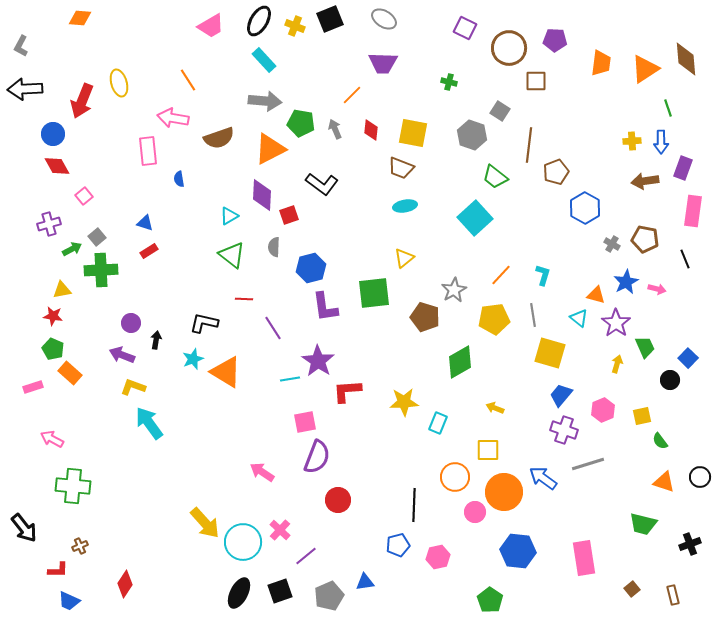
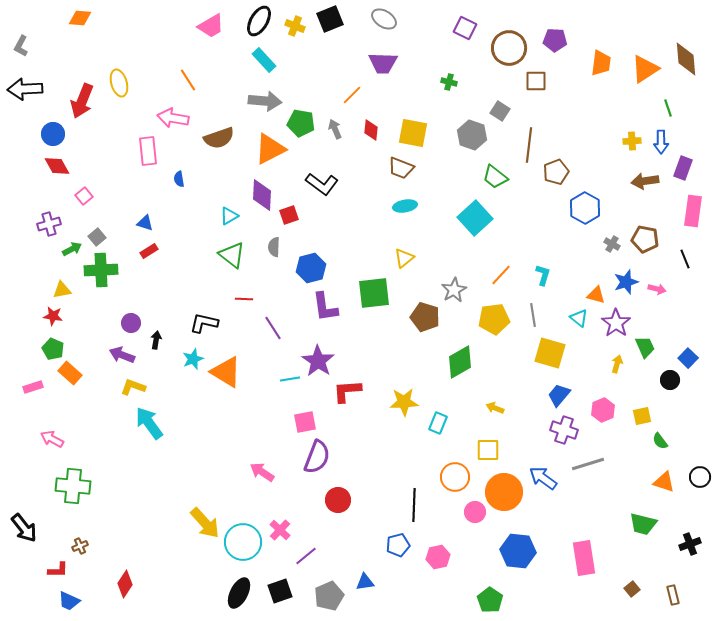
blue star at (626, 282): rotated 10 degrees clockwise
blue trapezoid at (561, 395): moved 2 px left
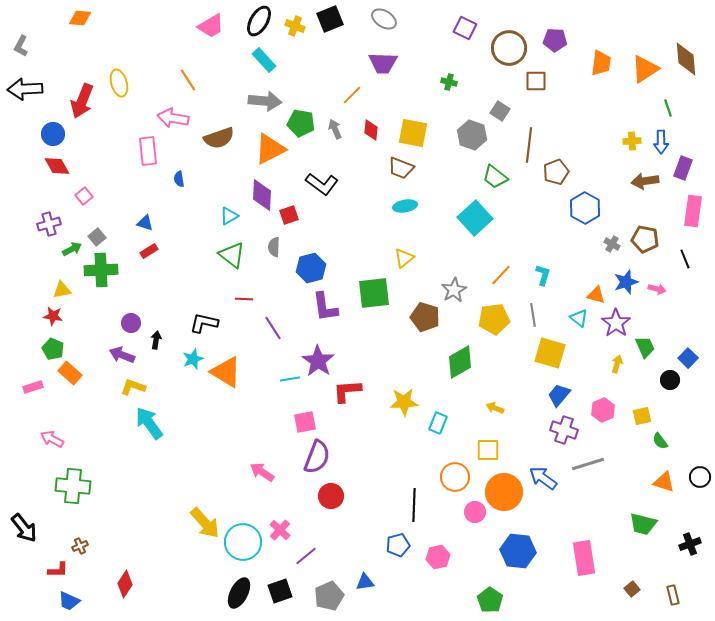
red circle at (338, 500): moved 7 px left, 4 px up
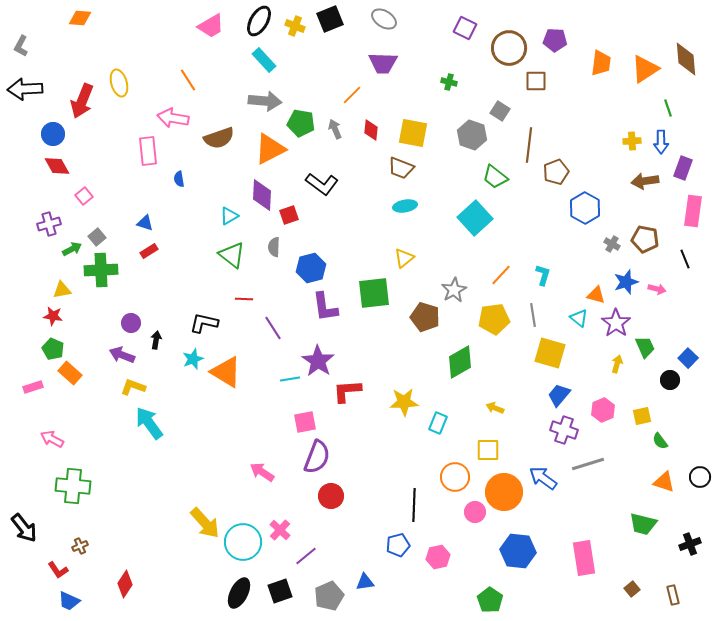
red L-shape at (58, 570): rotated 55 degrees clockwise
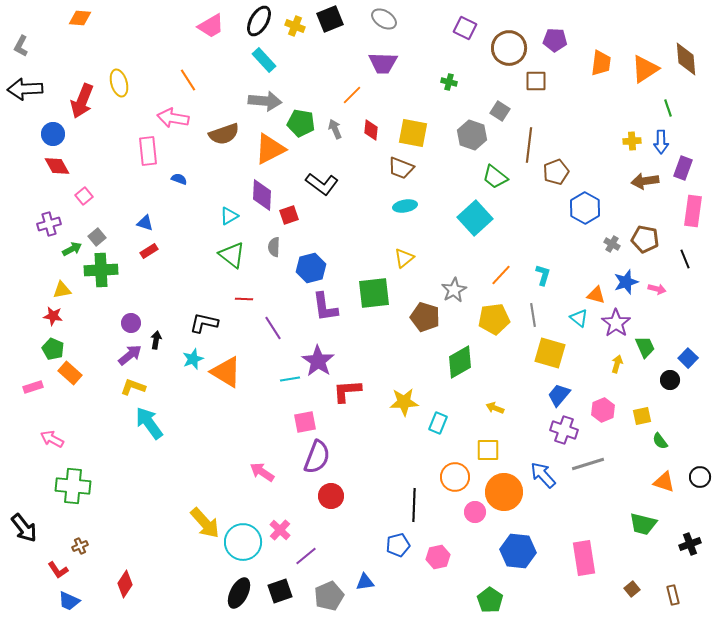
brown semicircle at (219, 138): moved 5 px right, 4 px up
blue semicircle at (179, 179): rotated 119 degrees clockwise
purple arrow at (122, 355): moved 8 px right; rotated 120 degrees clockwise
blue arrow at (543, 478): moved 3 px up; rotated 12 degrees clockwise
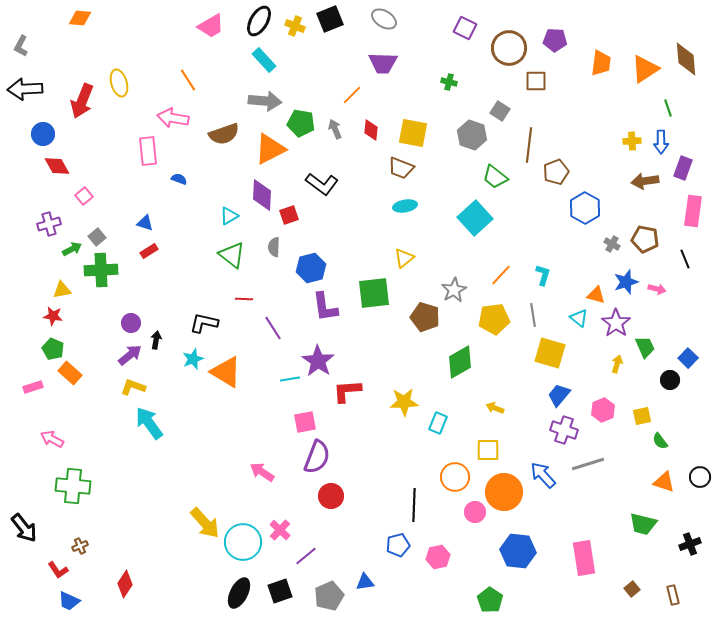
blue circle at (53, 134): moved 10 px left
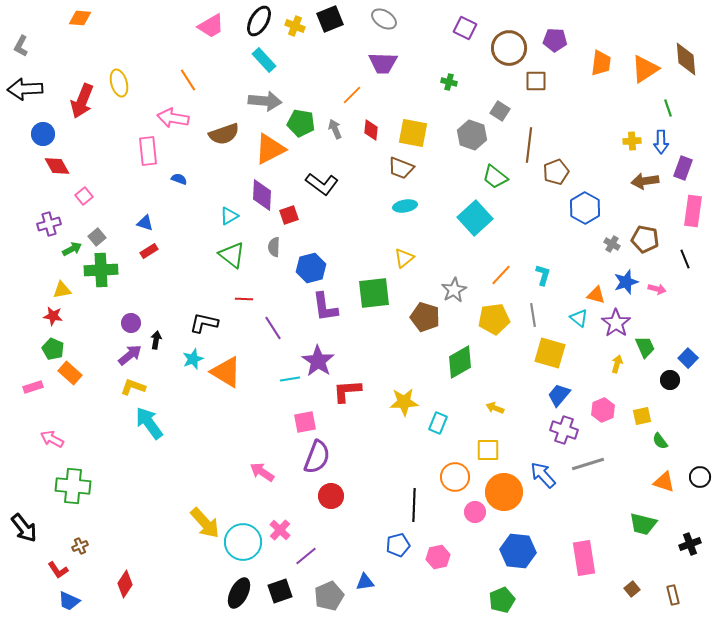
green pentagon at (490, 600): moved 12 px right; rotated 15 degrees clockwise
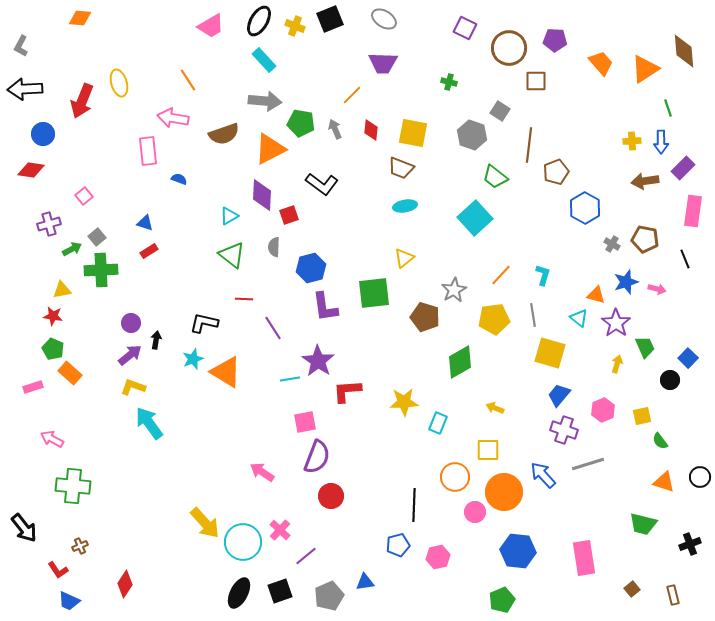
brown diamond at (686, 59): moved 2 px left, 8 px up
orange trapezoid at (601, 63): rotated 48 degrees counterclockwise
red diamond at (57, 166): moved 26 px left, 4 px down; rotated 52 degrees counterclockwise
purple rectangle at (683, 168): rotated 25 degrees clockwise
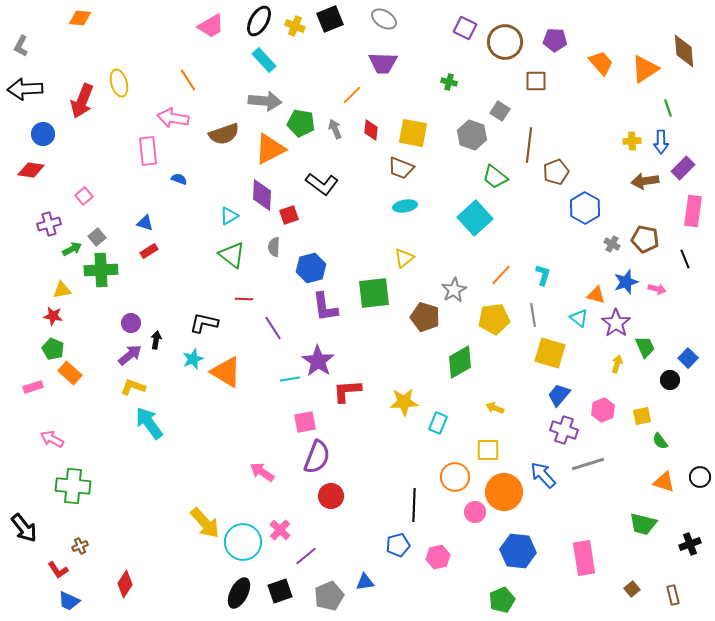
brown circle at (509, 48): moved 4 px left, 6 px up
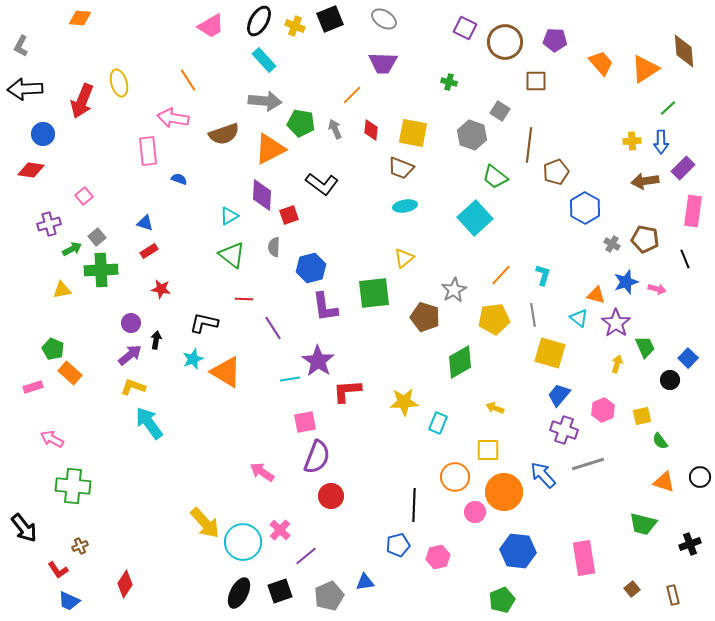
green line at (668, 108): rotated 66 degrees clockwise
red star at (53, 316): moved 108 px right, 27 px up
